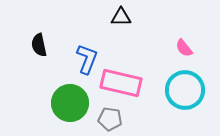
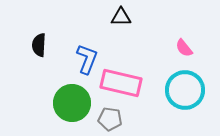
black semicircle: rotated 15 degrees clockwise
green circle: moved 2 px right
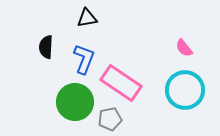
black triangle: moved 34 px left, 1 px down; rotated 10 degrees counterclockwise
black semicircle: moved 7 px right, 2 px down
blue L-shape: moved 3 px left
pink rectangle: rotated 21 degrees clockwise
green circle: moved 3 px right, 1 px up
gray pentagon: rotated 20 degrees counterclockwise
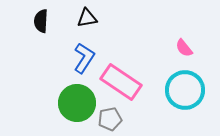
black semicircle: moved 5 px left, 26 px up
blue L-shape: moved 1 px up; rotated 12 degrees clockwise
pink rectangle: moved 1 px up
green circle: moved 2 px right, 1 px down
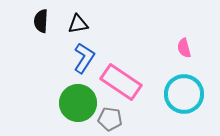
black triangle: moved 9 px left, 6 px down
pink semicircle: rotated 24 degrees clockwise
cyan circle: moved 1 px left, 4 px down
green circle: moved 1 px right
gray pentagon: rotated 20 degrees clockwise
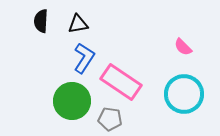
pink semicircle: moved 1 px left, 1 px up; rotated 30 degrees counterclockwise
green circle: moved 6 px left, 2 px up
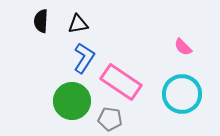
cyan circle: moved 2 px left
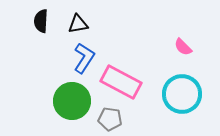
pink rectangle: rotated 6 degrees counterclockwise
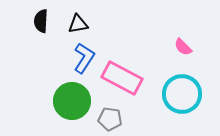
pink rectangle: moved 1 px right, 4 px up
